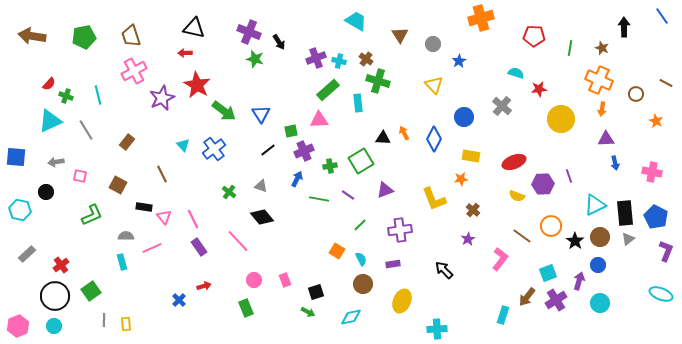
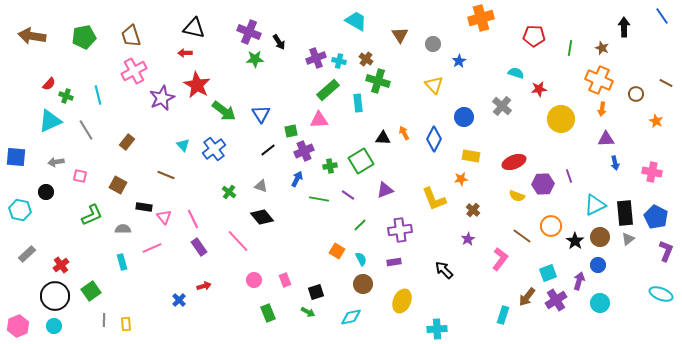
green star at (255, 59): rotated 18 degrees counterclockwise
brown line at (162, 174): moved 4 px right, 1 px down; rotated 42 degrees counterclockwise
gray semicircle at (126, 236): moved 3 px left, 7 px up
purple rectangle at (393, 264): moved 1 px right, 2 px up
green rectangle at (246, 308): moved 22 px right, 5 px down
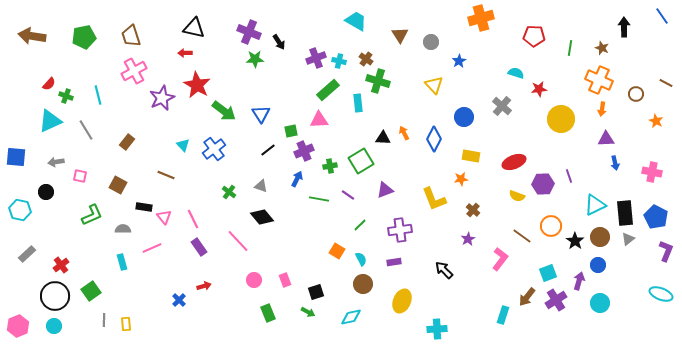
gray circle at (433, 44): moved 2 px left, 2 px up
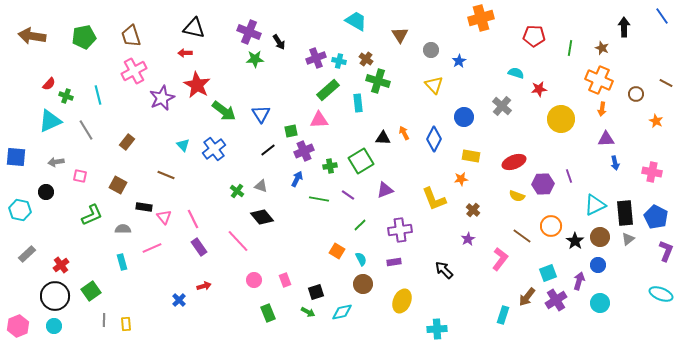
gray circle at (431, 42): moved 8 px down
green cross at (229, 192): moved 8 px right, 1 px up
cyan diamond at (351, 317): moved 9 px left, 5 px up
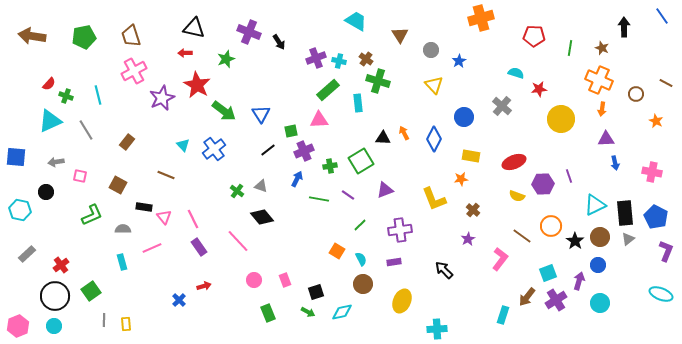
green star at (255, 59): moved 29 px left; rotated 18 degrees counterclockwise
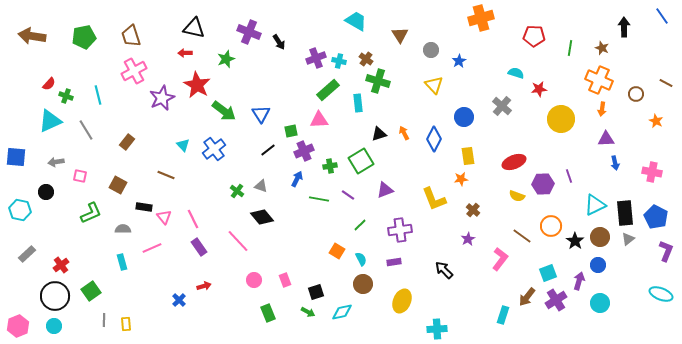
black triangle at (383, 138): moved 4 px left, 4 px up; rotated 21 degrees counterclockwise
yellow rectangle at (471, 156): moved 3 px left; rotated 72 degrees clockwise
green L-shape at (92, 215): moved 1 px left, 2 px up
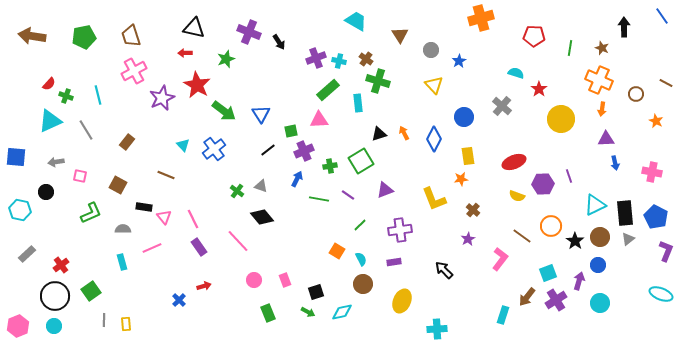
red star at (539, 89): rotated 28 degrees counterclockwise
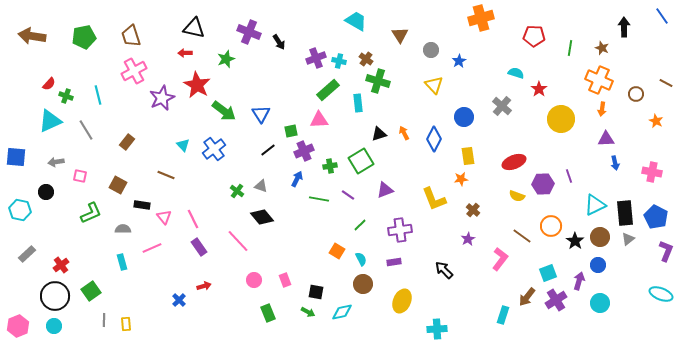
black rectangle at (144, 207): moved 2 px left, 2 px up
black square at (316, 292): rotated 28 degrees clockwise
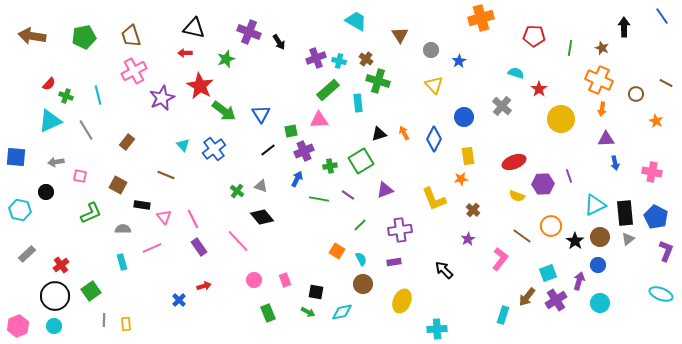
red star at (197, 85): moved 3 px right, 1 px down
